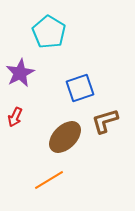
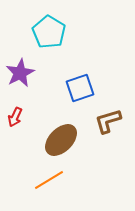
brown L-shape: moved 3 px right
brown ellipse: moved 4 px left, 3 px down
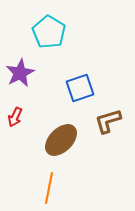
orange line: moved 8 px down; rotated 48 degrees counterclockwise
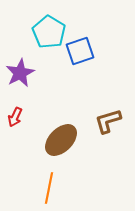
blue square: moved 37 px up
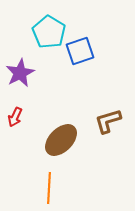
orange line: rotated 8 degrees counterclockwise
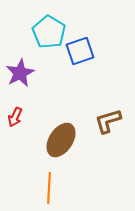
brown ellipse: rotated 12 degrees counterclockwise
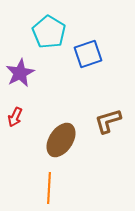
blue square: moved 8 px right, 3 px down
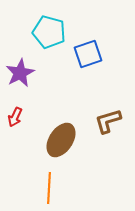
cyan pentagon: rotated 16 degrees counterclockwise
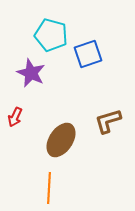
cyan pentagon: moved 2 px right, 3 px down
purple star: moved 11 px right; rotated 20 degrees counterclockwise
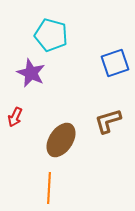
blue square: moved 27 px right, 9 px down
